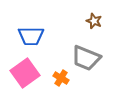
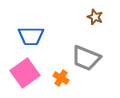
brown star: moved 1 px right, 4 px up
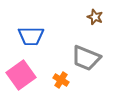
pink square: moved 4 px left, 2 px down
orange cross: moved 2 px down
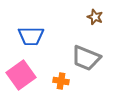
orange cross: moved 1 px down; rotated 21 degrees counterclockwise
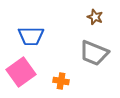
gray trapezoid: moved 8 px right, 5 px up
pink square: moved 3 px up
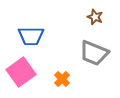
orange cross: moved 1 px right, 2 px up; rotated 35 degrees clockwise
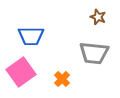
brown star: moved 3 px right
gray trapezoid: rotated 16 degrees counterclockwise
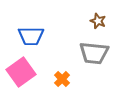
brown star: moved 4 px down
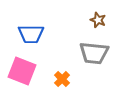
brown star: moved 1 px up
blue trapezoid: moved 2 px up
pink square: moved 1 px right, 1 px up; rotated 32 degrees counterclockwise
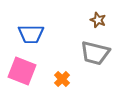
gray trapezoid: moved 1 px right; rotated 8 degrees clockwise
